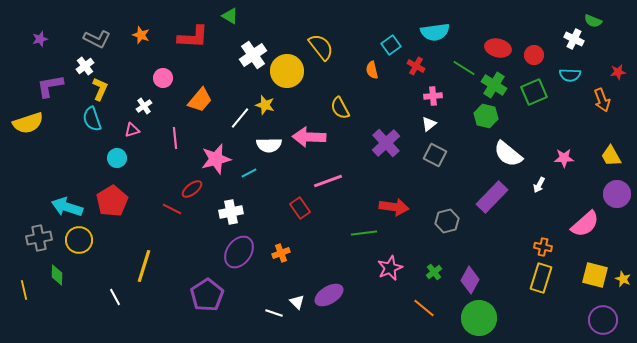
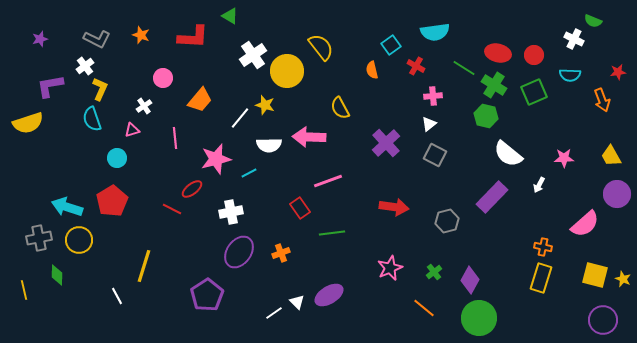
red ellipse at (498, 48): moved 5 px down
green line at (364, 233): moved 32 px left
white line at (115, 297): moved 2 px right, 1 px up
white line at (274, 313): rotated 54 degrees counterclockwise
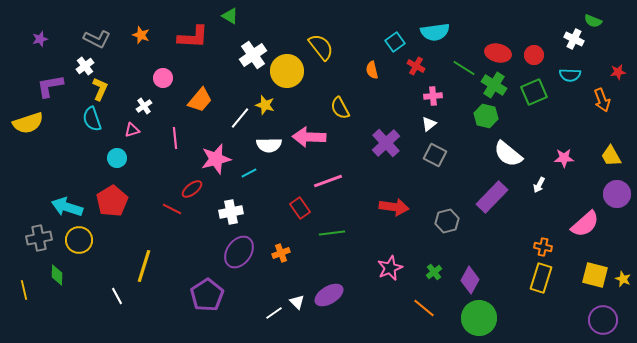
cyan square at (391, 45): moved 4 px right, 3 px up
